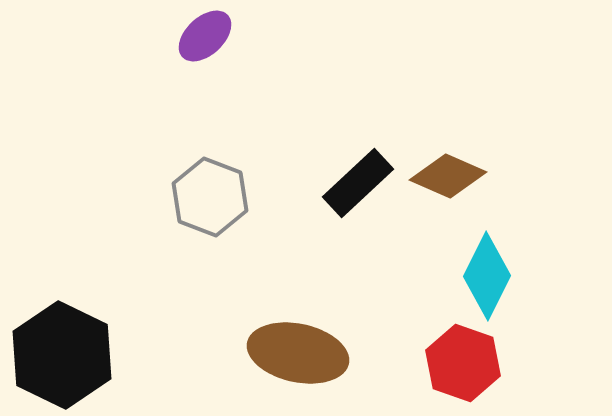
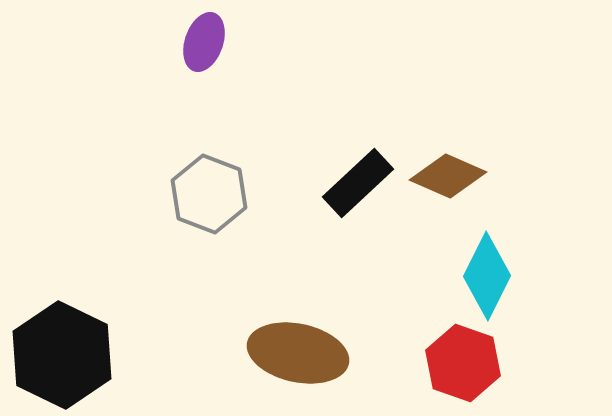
purple ellipse: moved 1 px left, 6 px down; rotated 28 degrees counterclockwise
gray hexagon: moved 1 px left, 3 px up
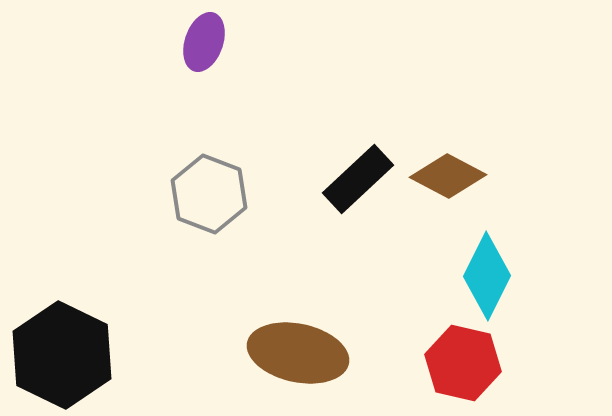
brown diamond: rotated 4 degrees clockwise
black rectangle: moved 4 px up
red hexagon: rotated 6 degrees counterclockwise
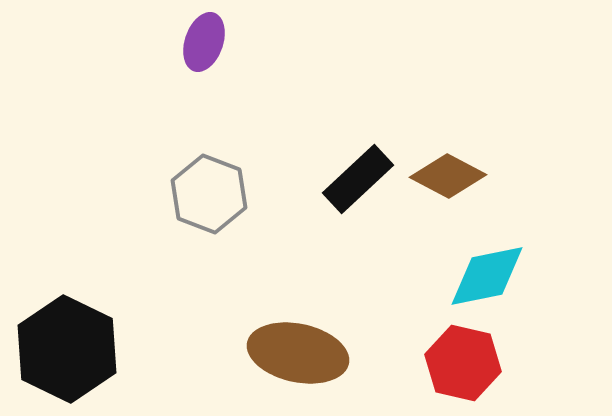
cyan diamond: rotated 52 degrees clockwise
black hexagon: moved 5 px right, 6 px up
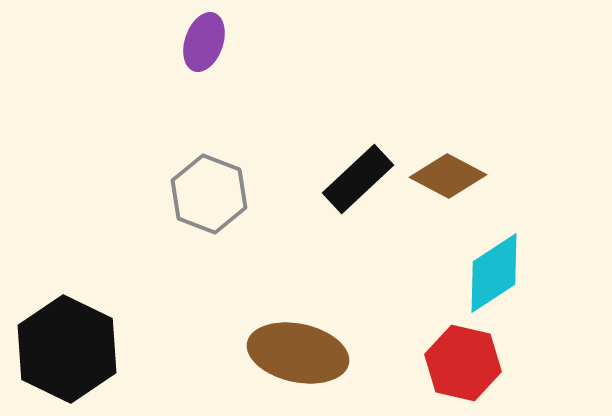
cyan diamond: moved 7 px right, 3 px up; rotated 22 degrees counterclockwise
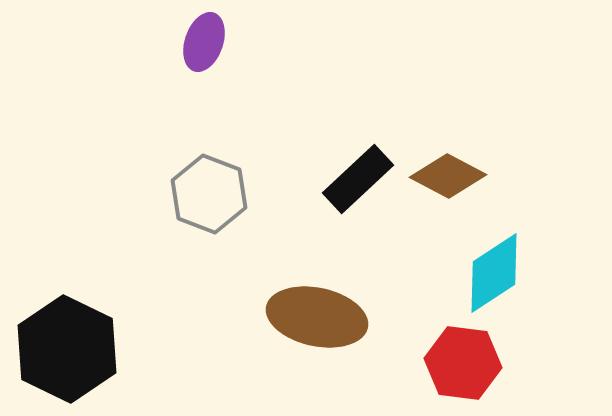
brown ellipse: moved 19 px right, 36 px up
red hexagon: rotated 6 degrees counterclockwise
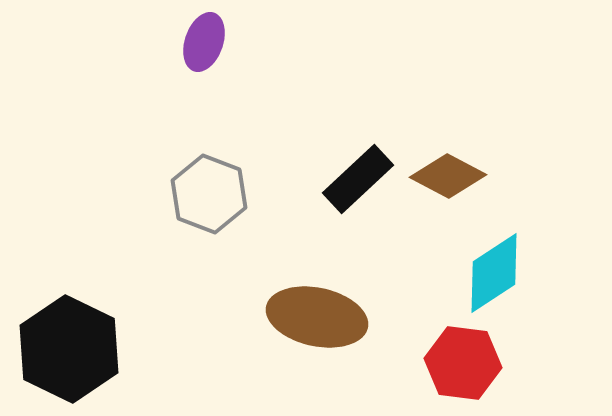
black hexagon: moved 2 px right
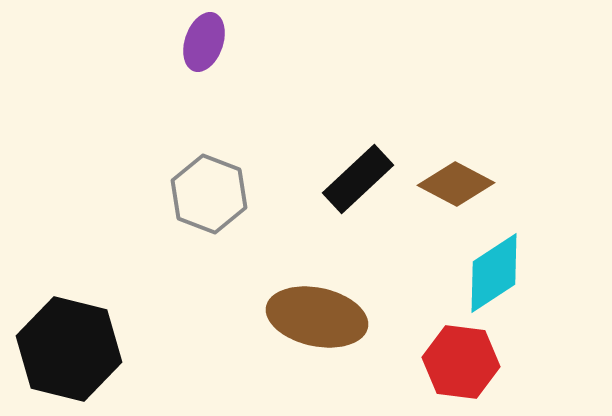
brown diamond: moved 8 px right, 8 px down
black hexagon: rotated 12 degrees counterclockwise
red hexagon: moved 2 px left, 1 px up
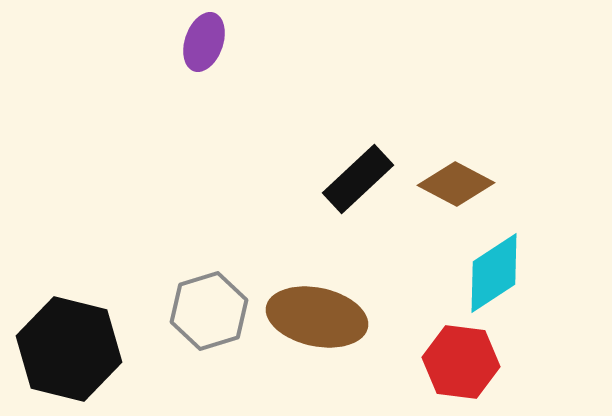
gray hexagon: moved 117 px down; rotated 22 degrees clockwise
